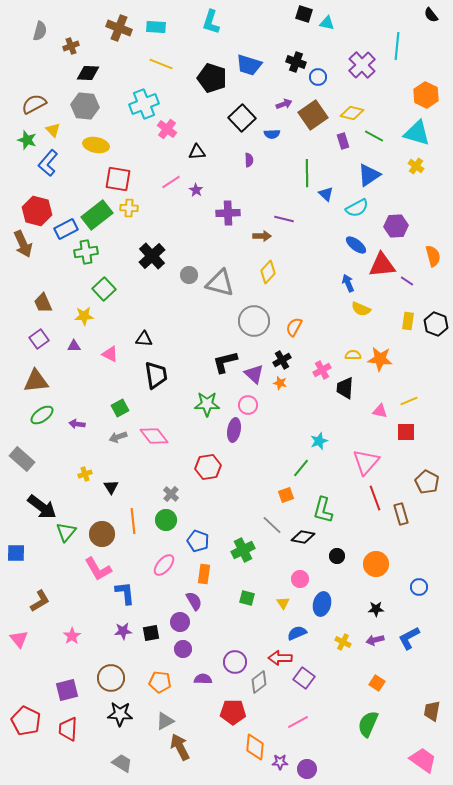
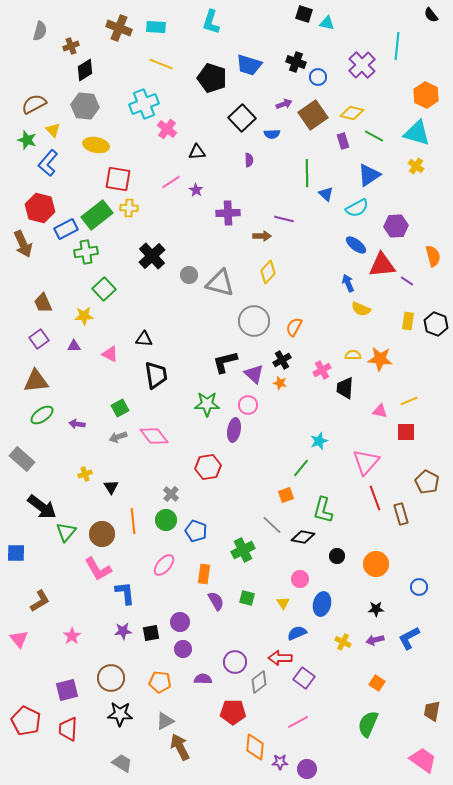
black diamond at (88, 73): moved 3 px left, 3 px up; rotated 35 degrees counterclockwise
red hexagon at (37, 211): moved 3 px right, 3 px up
blue pentagon at (198, 541): moved 2 px left, 10 px up
purple semicircle at (194, 601): moved 22 px right
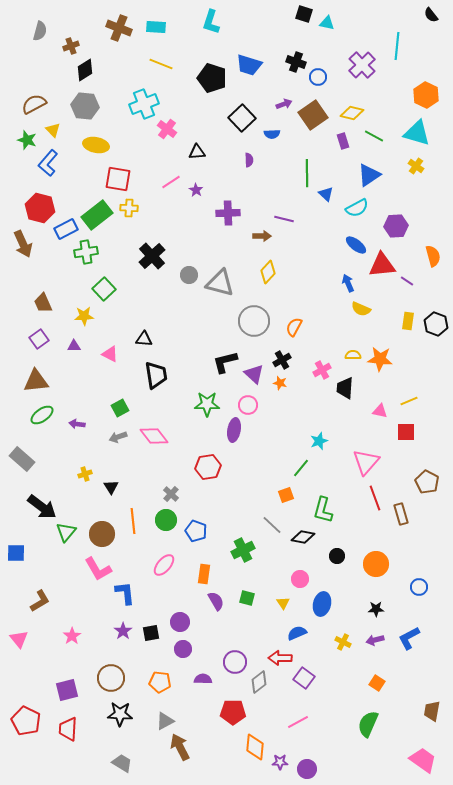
purple star at (123, 631): rotated 30 degrees counterclockwise
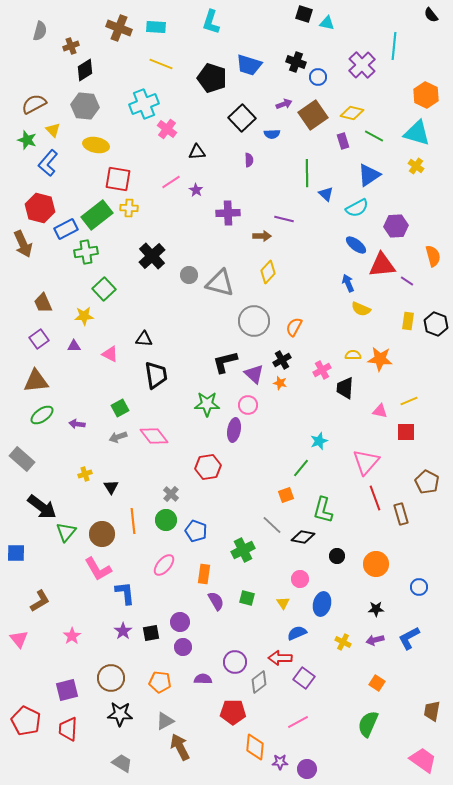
cyan line at (397, 46): moved 3 px left
purple circle at (183, 649): moved 2 px up
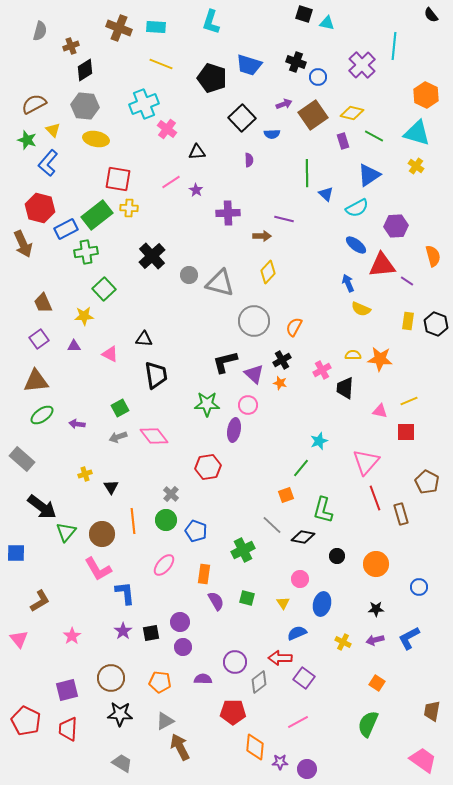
yellow ellipse at (96, 145): moved 6 px up
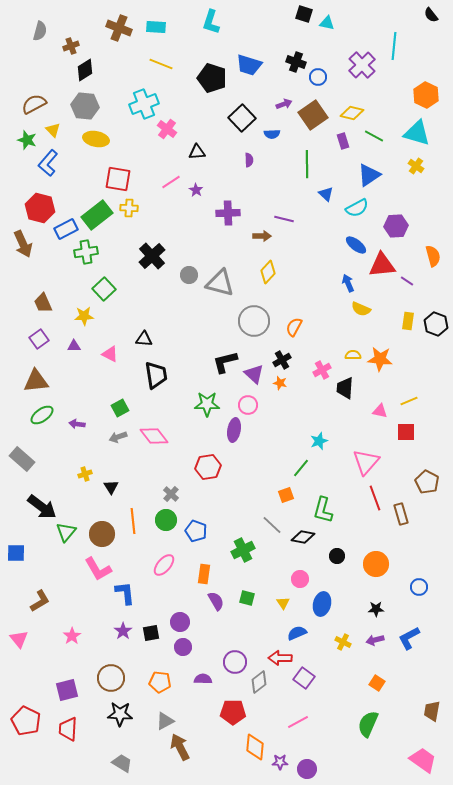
green line at (307, 173): moved 9 px up
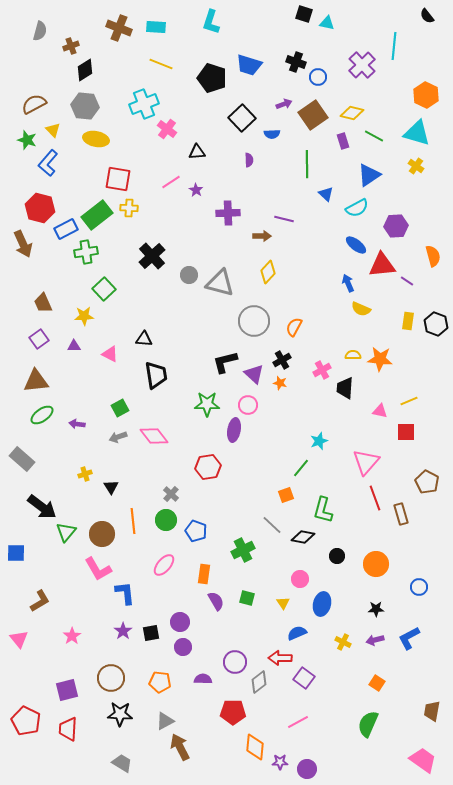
black semicircle at (431, 15): moved 4 px left, 1 px down
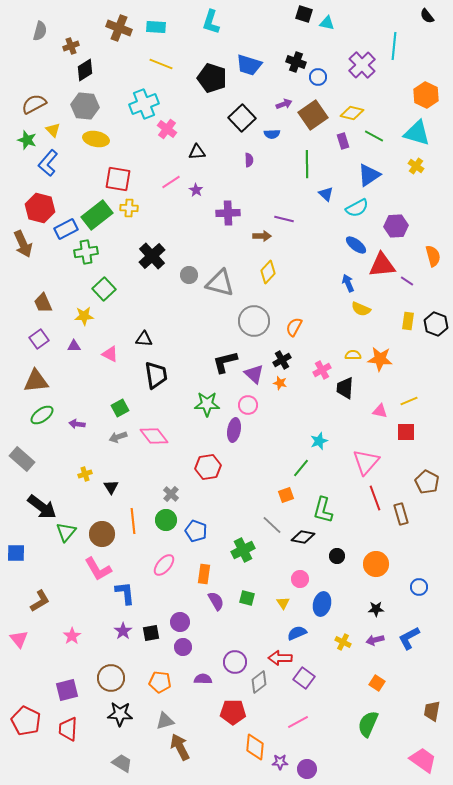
gray triangle at (165, 721): rotated 12 degrees clockwise
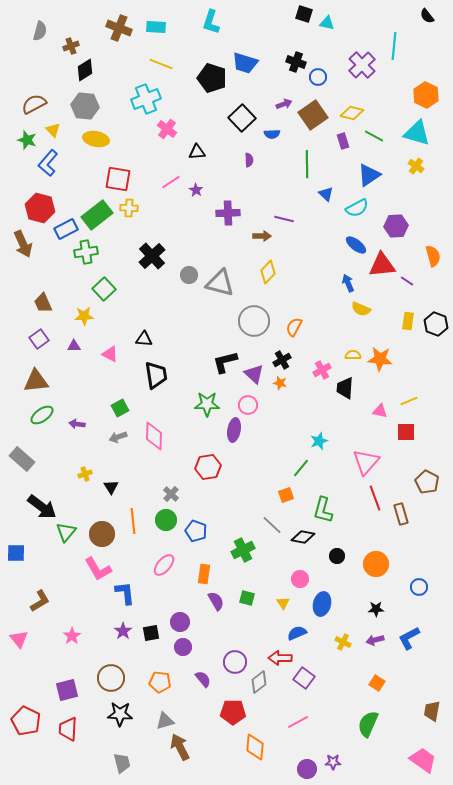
blue trapezoid at (249, 65): moved 4 px left, 2 px up
cyan cross at (144, 104): moved 2 px right, 5 px up
pink diamond at (154, 436): rotated 40 degrees clockwise
purple semicircle at (203, 679): rotated 48 degrees clockwise
purple star at (280, 762): moved 53 px right
gray trapezoid at (122, 763): rotated 45 degrees clockwise
